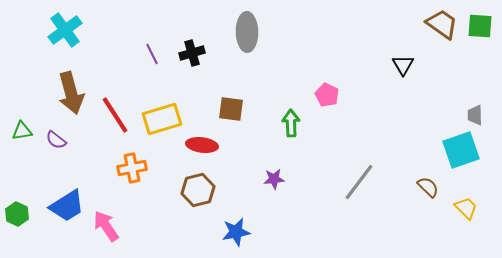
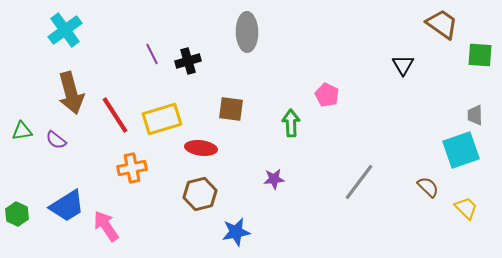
green square: moved 29 px down
black cross: moved 4 px left, 8 px down
red ellipse: moved 1 px left, 3 px down
brown hexagon: moved 2 px right, 4 px down
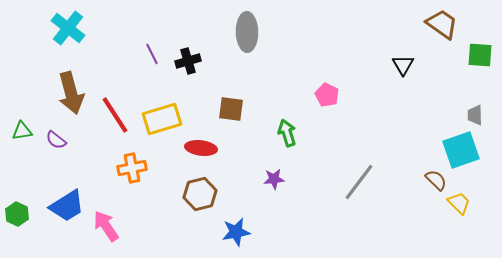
cyan cross: moved 3 px right, 2 px up; rotated 16 degrees counterclockwise
green arrow: moved 4 px left, 10 px down; rotated 16 degrees counterclockwise
brown semicircle: moved 8 px right, 7 px up
yellow trapezoid: moved 7 px left, 5 px up
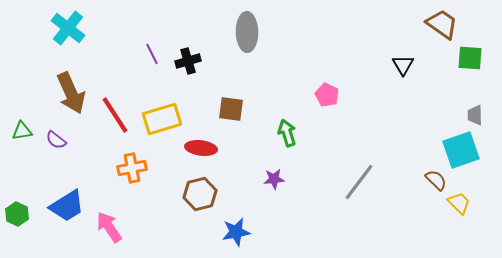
green square: moved 10 px left, 3 px down
brown arrow: rotated 9 degrees counterclockwise
pink arrow: moved 3 px right, 1 px down
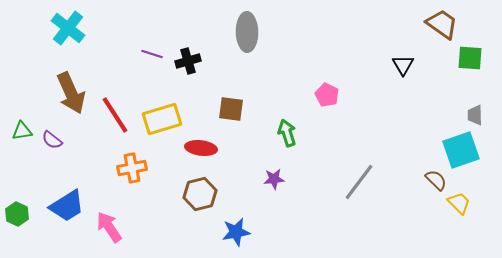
purple line: rotated 45 degrees counterclockwise
purple semicircle: moved 4 px left
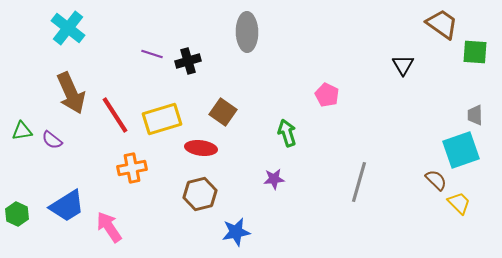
green square: moved 5 px right, 6 px up
brown square: moved 8 px left, 3 px down; rotated 28 degrees clockwise
gray line: rotated 21 degrees counterclockwise
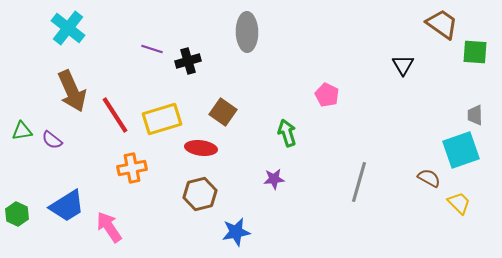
purple line: moved 5 px up
brown arrow: moved 1 px right, 2 px up
brown semicircle: moved 7 px left, 2 px up; rotated 15 degrees counterclockwise
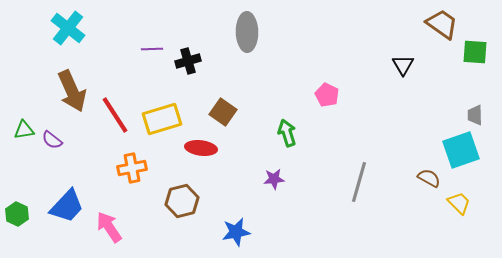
purple line: rotated 20 degrees counterclockwise
green triangle: moved 2 px right, 1 px up
brown hexagon: moved 18 px left, 7 px down
blue trapezoid: rotated 15 degrees counterclockwise
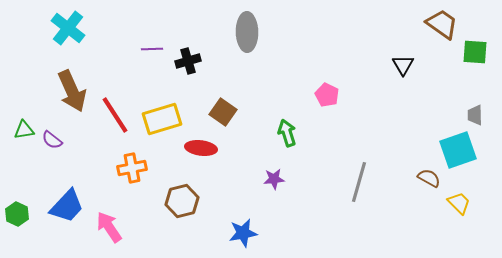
cyan square: moved 3 px left
blue star: moved 7 px right, 1 px down
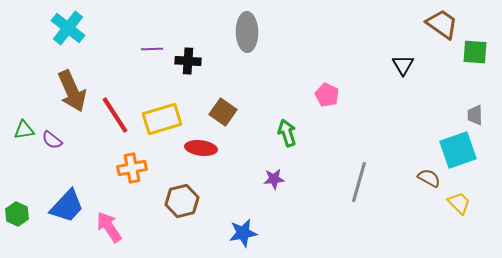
black cross: rotated 20 degrees clockwise
